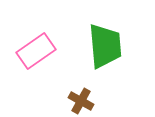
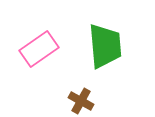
pink rectangle: moved 3 px right, 2 px up
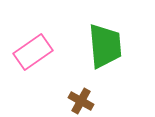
pink rectangle: moved 6 px left, 3 px down
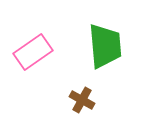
brown cross: moved 1 px right, 1 px up
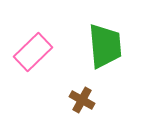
pink rectangle: rotated 9 degrees counterclockwise
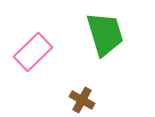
green trapezoid: moved 12 px up; rotated 12 degrees counterclockwise
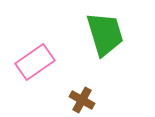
pink rectangle: moved 2 px right, 10 px down; rotated 9 degrees clockwise
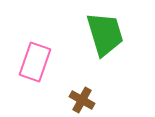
pink rectangle: rotated 36 degrees counterclockwise
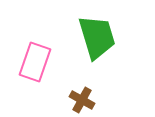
green trapezoid: moved 8 px left, 3 px down
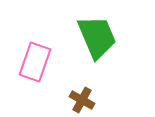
green trapezoid: rotated 6 degrees counterclockwise
